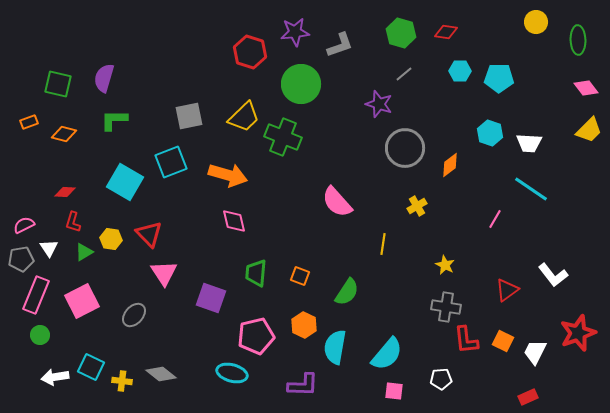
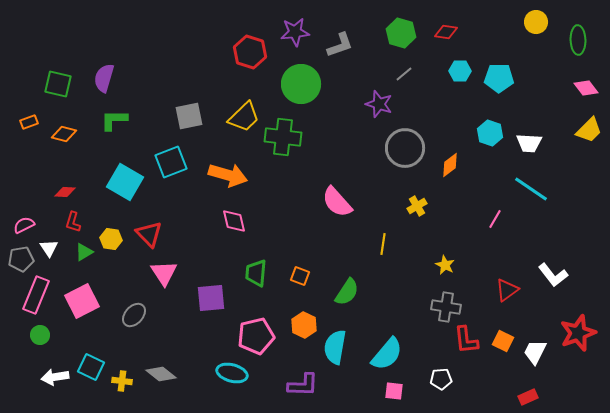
green cross at (283, 137): rotated 15 degrees counterclockwise
purple square at (211, 298): rotated 24 degrees counterclockwise
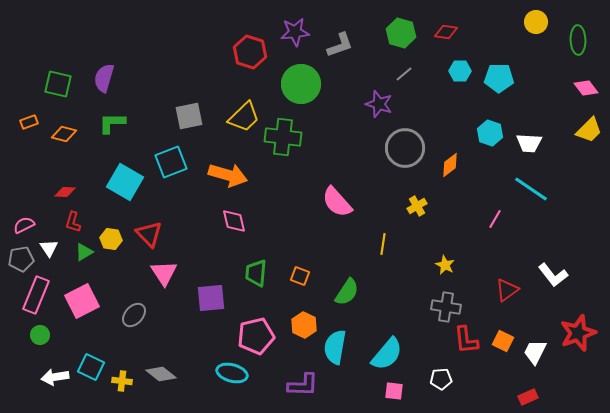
green L-shape at (114, 120): moved 2 px left, 3 px down
